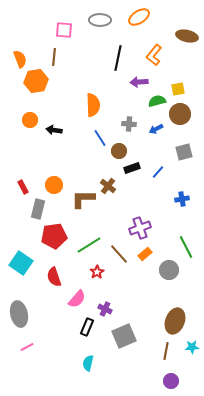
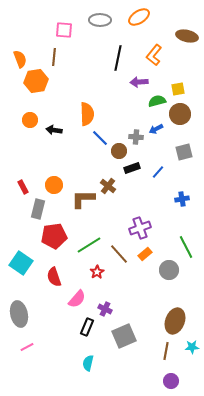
orange semicircle at (93, 105): moved 6 px left, 9 px down
gray cross at (129, 124): moved 7 px right, 13 px down
blue line at (100, 138): rotated 12 degrees counterclockwise
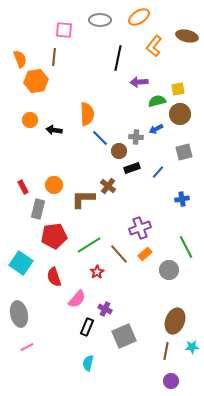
orange L-shape at (154, 55): moved 9 px up
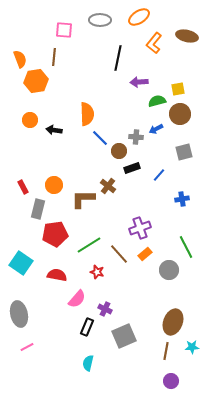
orange L-shape at (154, 46): moved 3 px up
blue line at (158, 172): moved 1 px right, 3 px down
red pentagon at (54, 236): moved 1 px right, 2 px up
red star at (97, 272): rotated 24 degrees counterclockwise
red semicircle at (54, 277): moved 3 px right, 2 px up; rotated 120 degrees clockwise
brown ellipse at (175, 321): moved 2 px left, 1 px down
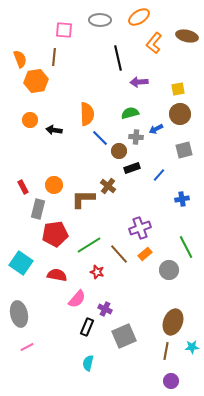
black line at (118, 58): rotated 25 degrees counterclockwise
green semicircle at (157, 101): moved 27 px left, 12 px down
gray square at (184, 152): moved 2 px up
